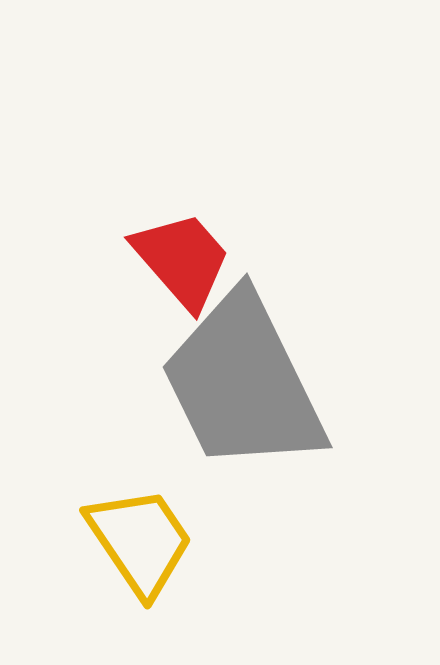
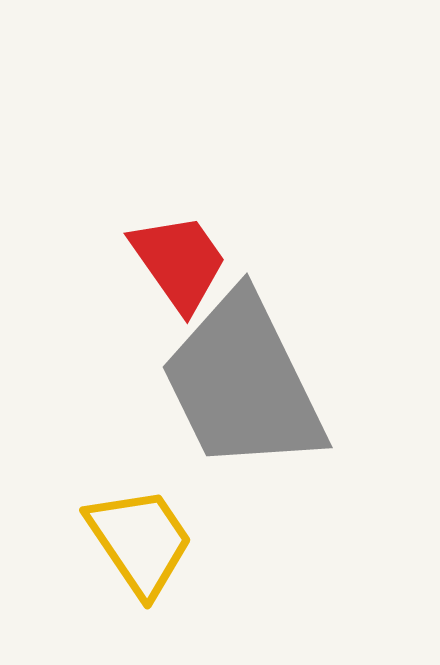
red trapezoid: moved 3 px left, 2 px down; rotated 6 degrees clockwise
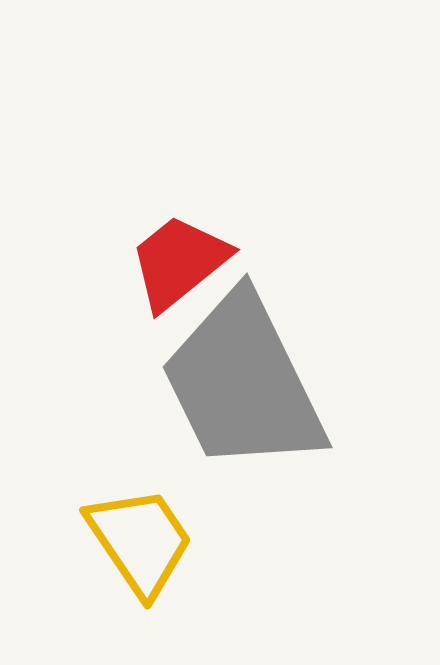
red trapezoid: rotated 94 degrees counterclockwise
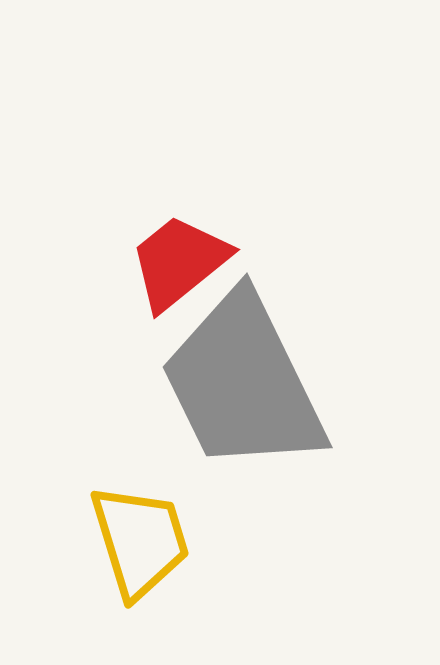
yellow trapezoid: rotated 17 degrees clockwise
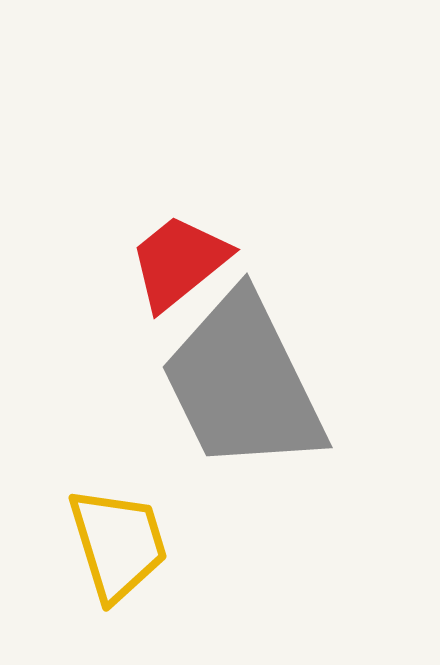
yellow trapezoid: moved 22 px left, 3 px down
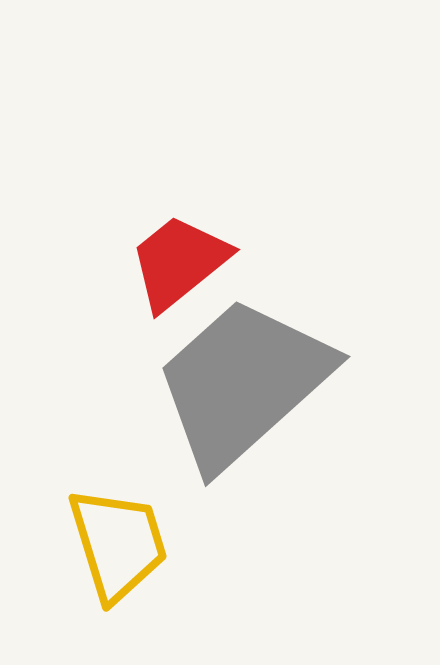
gray trapezoid: rotated 74 degrees clockwise
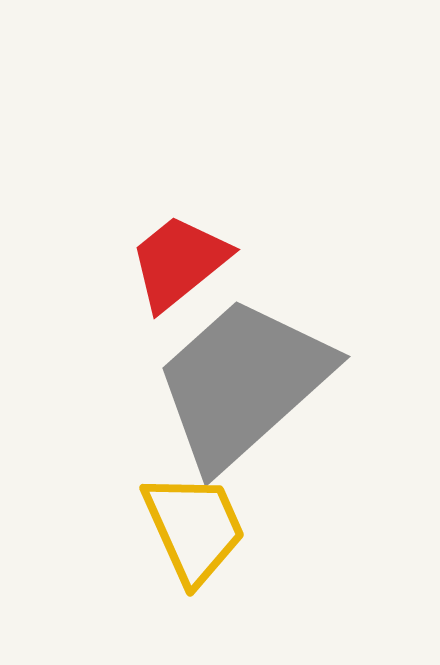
yellow trapezoid: moved 76 px right, 16 px up; rotated 7 degrees counterclockwise
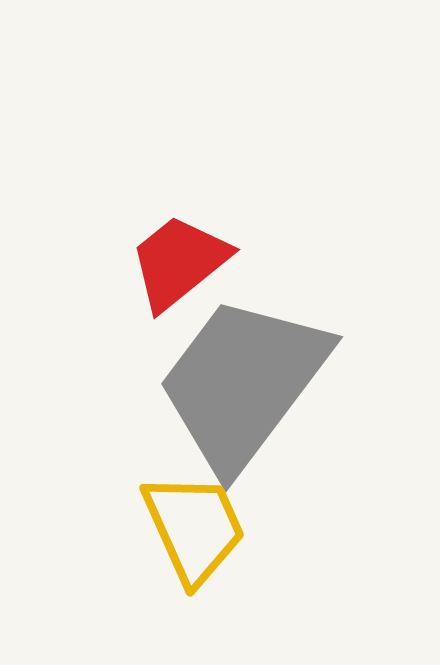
gray trapezoid: rotated 11 degrees counterclockwise
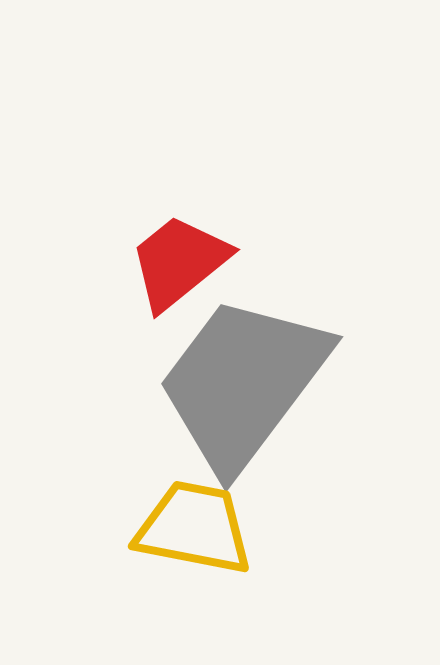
yellow trapezoid: rotated 55 degrees counterclockwise
